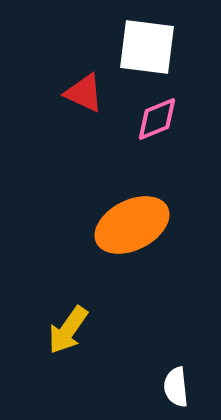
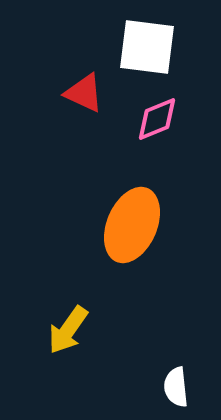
orange ellipse: rotated 40 degrees counterclockwise
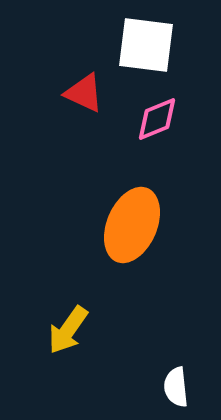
white square: moved 1 px left, 2 px up
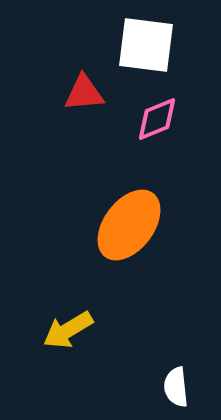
red triangle: rotated 30 degrees counterclockwise
orange ellipse: moved 3 px left; rotated 14 degrees clockwise
yellow arrow: rotated 24 degrees clockwise
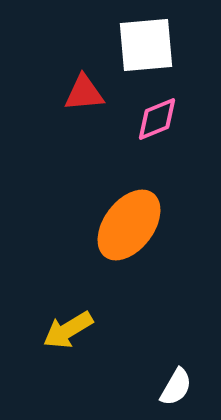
white square: rotated 12 degrees counterclockwise
white semicircle: rotated 144 degrees counterclockwise
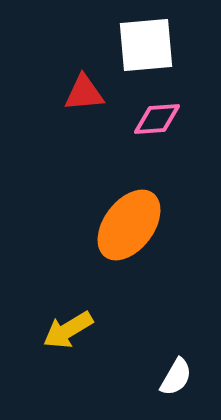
pink diamond: rotated 18 degrees clockwise
white semicircle: moved 10 px up
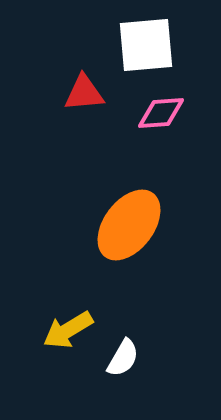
pink diamond: moved 4 px right, 6 px up
white semicircle: moved 53 px left, 19 px up
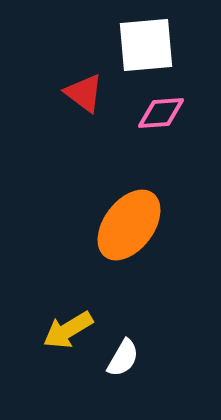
red triangle: rotated 42 degrees clockwise
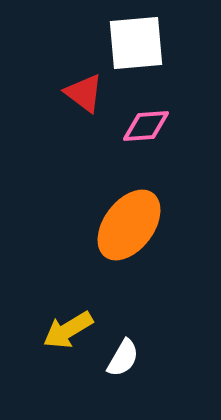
white square: moved 10 px left, 2 px up
pink diamond: moved 15 px left, 13 px down
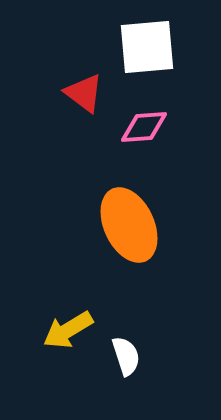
white square: moved 11 px right, 4 px down
pink diamond: moved 2 px left, 1 px down
orange ellipse: rotated 62 degrees counterclockwise
white semicircle: moved 3 px right, 2 px up; rotated 48 degrees counterclockwise
